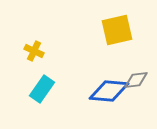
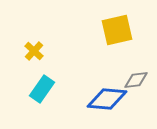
yellow cross: rotated 18 degrees clockwise
blue diamond: moved 2 px left, 8 px down
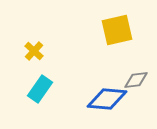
cyan rectangle: moved 2 px left
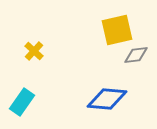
gray diamond: moved 25 px up
cyan rectangle: moved 18 px left, 13 px down
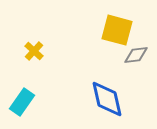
yellow square: rotated 28 degrees clockwise
blue diamond: rotated 72 degrees clockwise
